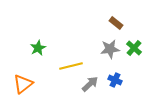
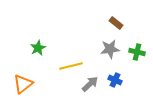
green cross: moved 3 px right, 4 px down; rotated 28 degrees counterclockwise
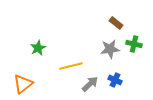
green cross: moved 3 px left, 8 px up
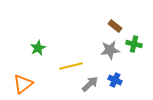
brown rectangle: moved 1 px left, 3 px down
gray star: moved 1 px down
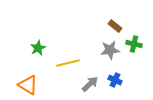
yellow line: moved 3 px left, 3 px up
orange triangle: moved 5 px right, 1 px down; rotated 50 degrees counterclockwise
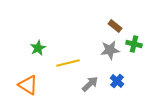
blue cross: moved 2 px right, 1 px down; rotated 16 degrees clockwise
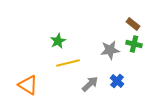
brown rectangle: moved 18 px right, 2 px up
green star: moved 20 px right, 7 px up
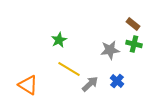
green star: moved 1 px right, 1 px up
yellow line: moved 1 px right, 6 px down; rotated 45 degrees clockwise
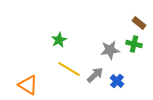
brown rectangle: moved 6 px right, 1 px up
gray arrow: moved 5 px right, 9 px up
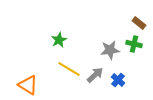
blue cross: moved 1 px right, 1 px up
